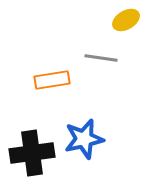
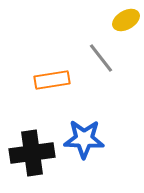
gray line: rotated 44 degrees clockwise
blue star: rotated 15 degrees clockwise
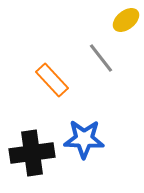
yellow ellipse: rotated 8 degrees counterclockwise
orange rectangle: rotated 56 degrees clockwise
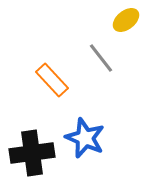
blue star: moved 1 px right, 1 px up; rotated 21 degrees clockwise
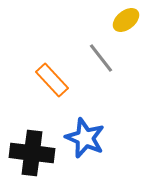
black cross: rotated 15 degrees clockwise
